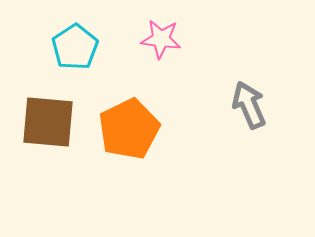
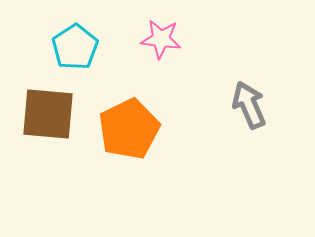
brown square: moved 8 px up
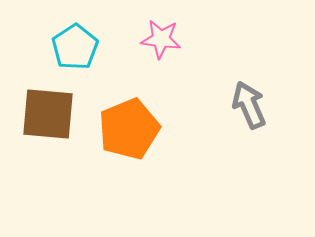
orange pentagon: rotated 4 degrees clockwise
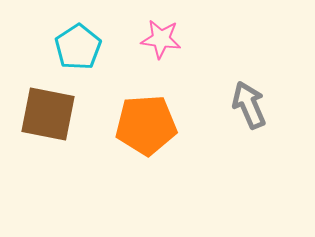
cyan pentagon: moved 3 px right
brown square: rotated 6 degrees clockwise
orange pentagon: moved 17 px right, 4 px up; rotated 18 degrees clockwise
